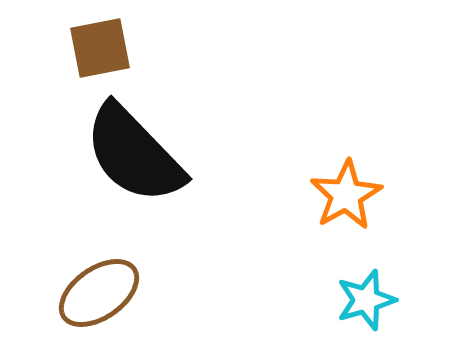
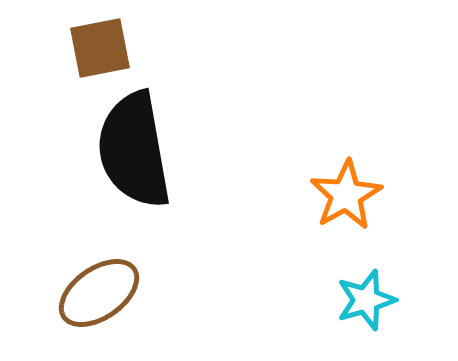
black semicircle: moved 4 px up; rotated 34 degrees clockwise
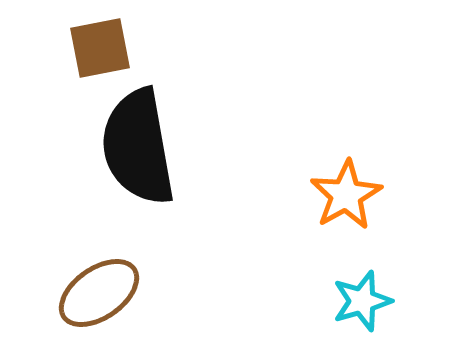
black semicircle: moved 4 px right, 3 px up
cyan star: moved 4 px left, 1 px down
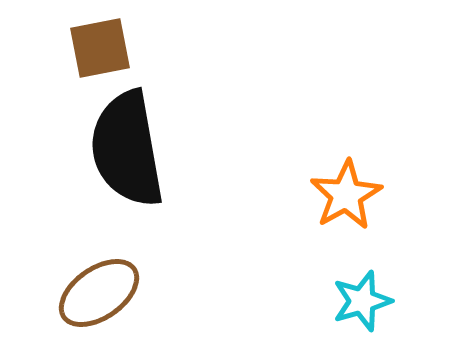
black semicircle: moved 11 px left, 2 px down
